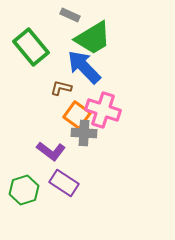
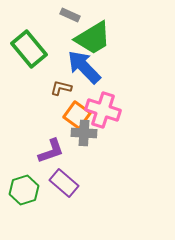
green rectangle: moved 2 px left, 2 px down
purple L-shape: rotated 56 degrees counterclockwise
purple rectangle: rotated 8 degrees clockwise
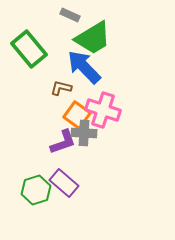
purple L-shape: moved 12 px right, 9 px up
green hexagon: moved 12 px right
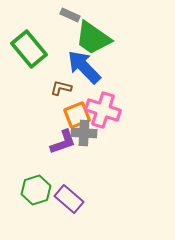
green trapezoid: rotated 66 degrees clockwise
orange square: rotated 32 degrees clockwise
purple rectangle: moved 5 px right, 16 px down
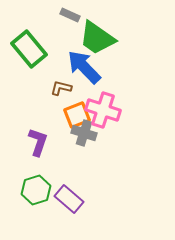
green trapezoid: moved 4 px right
gray cross: rotated 15 degrees clockwise
purple L-shape: moved 25 px left; rotated 52 degrees counterclockwise
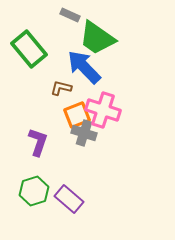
green hexagon: moved 2 px left, 1 px down
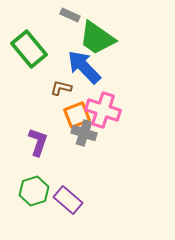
purple rectangle: moved 1 px left, 1 px down
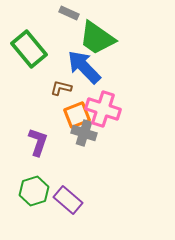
gray rectangle: moved 1 px left, 2 px up
pink cross: moved 1 px up
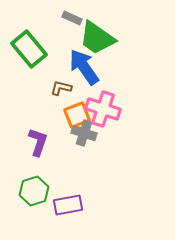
gray rectangle: moved 3 px right, 5 px down
blue arrow: rotated 9 degrees clockwise
purple rectangle: moved 5 px down; rotated 52 degrees counterclockwise
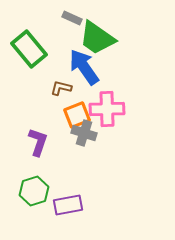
pink cross: moved 4 px right; rotated 20 degrees counterclockwise
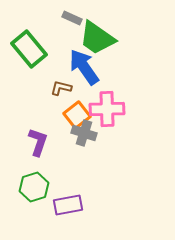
orange square: rotated 16 degrees counterclockwise
green hexagon: moved 4 px up
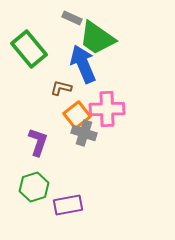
blue arrow: moved 1 px left, 3 px up; rotated 12 degrees clockwise
